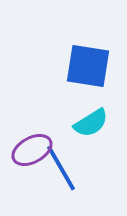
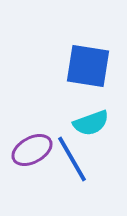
cyan semicircle: rotated 12 degrees clockwise
blue line: moved 11 px right, 9 px up
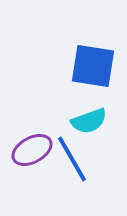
blue square: moved 5 px right
cyan semicircle: moved 2 px left, 2 px up
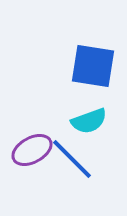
blue line: rotated 15 degrees counterclockwise
